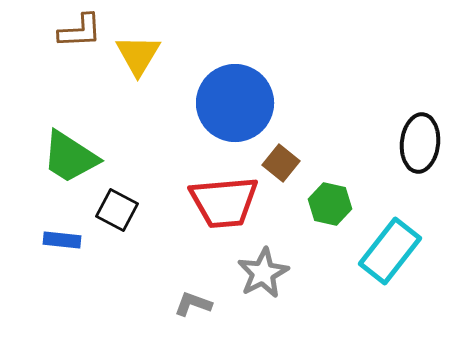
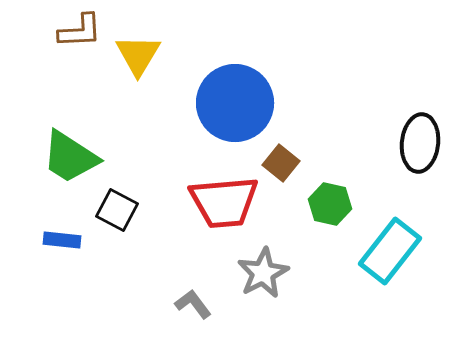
gray L-shape: rotated 33 degrees clockwise
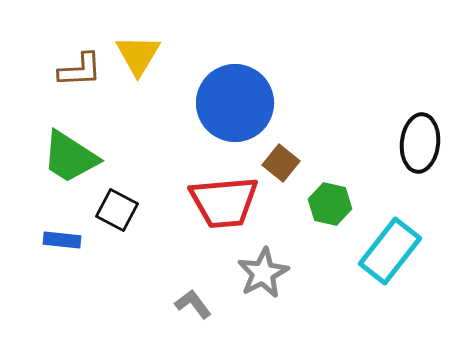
brown L-shape: moved 39 px down
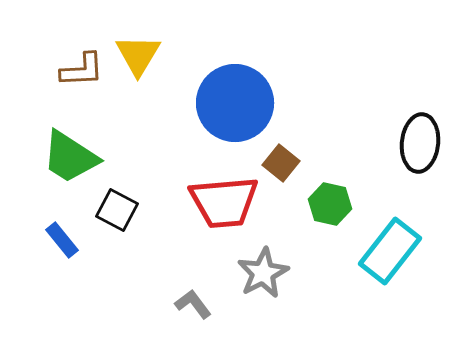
brown L-shape: moved 2 px right
blue rectangle: rotated 45 degrees clockwise
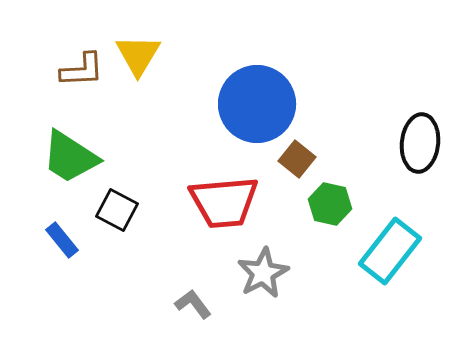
blue circle: moved 22 px right, 1 px down
brown square: moved 16 px right, 4 px up
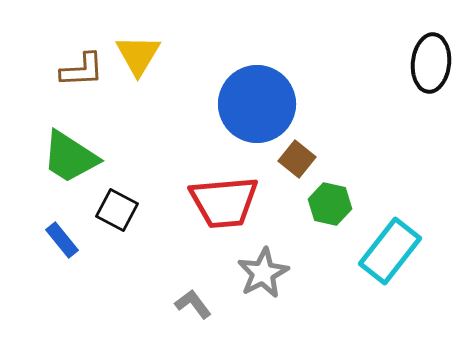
black ellipse: moved 11 px right, 80 px up
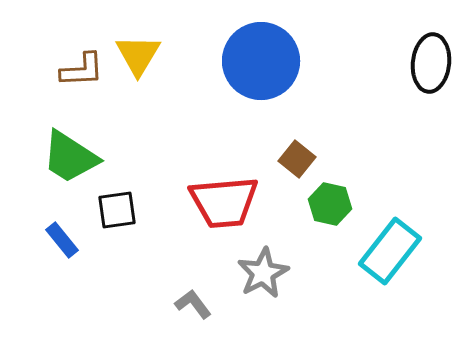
blue circle: moved 4 px right, 43 px up
black square: rotated 36 degrees counterclockwise
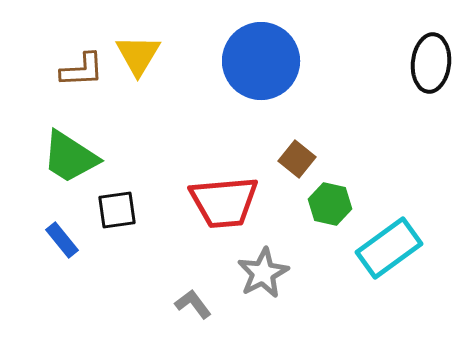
cyan rectangle: moved 1 px left, 3 px up; rotated 16 degrees clockwise
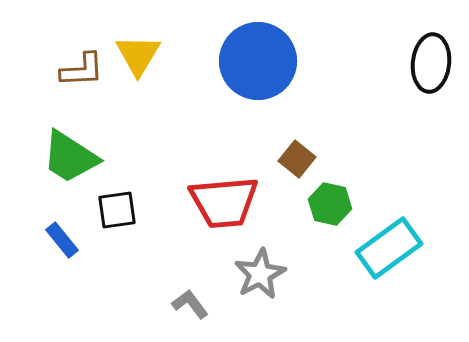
blue circle: moved 3 px left
gray star: moved 3 px left, 1 px down
gray L-shape: moved 3 px left
